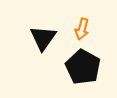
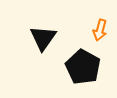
orange arrow: moved 18 px right, 1 px down
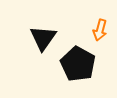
black pentagon: moved 5 px left, 3 px up
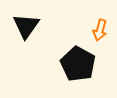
black triangle: moved 17 px left, 12 px up
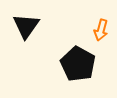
orange arrow: moved 1 px right
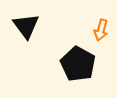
black triangle: rotated 12 degrees counterclockwise
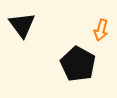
black triangle: moved 4 px left, 1 px up
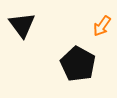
orange arrow: moved 1 px right, 4 px up; rotated 20 degrees clockwise
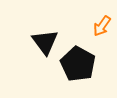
black triangle: moved 23 px right, 17 px down
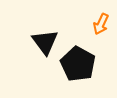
orange arrow: moved 1 px left, 2 px up; rotated 10 degrees counterclockwise
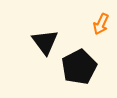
black pentagon: moved 1 px right, 3 px down; rotated 16 degrees clockwise
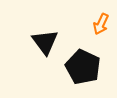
black pentagon: moved 4 px right; rotated 20 degrees counterclockwise
